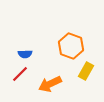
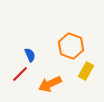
blue semicircle: moved 5 px right, 1 px down; rotated 112 degrees counterclockwise
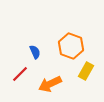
blue semicircle: moved 5 px right, 3 px up
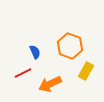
orange hexagon: moved 1 px left
red line: moved 3 px right, 1 px up; rotated 18 degrees clockwise
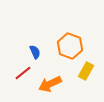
red line: rotated 12 degrees counterclockwise
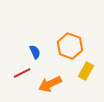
red line: moved 1 px left; rotated 12 degrees clockwise
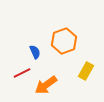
orange hexagon: moved 6 px left, 5 px up; rotated 20 degrees clockwise
orange arrow: moved 4 px left, 1 px down; rotated 10 degrees counterclockwise
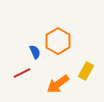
orange hexagon: moved 6 px left; rotated 10 degrees counterclockwise
orange arrow: moved 12 px right, 1 px up
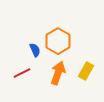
blue semicircle: moved 2 px up
orange arrow: moved 11 px up; rotated 145 degrees clockwise
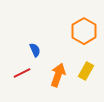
orange hexagon: moved 26 px right, 10 px up
orange arrow: moved 2 px down
